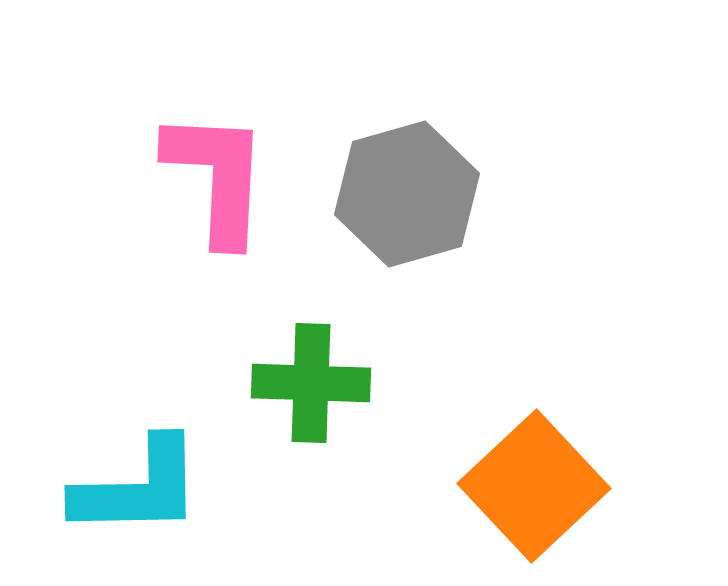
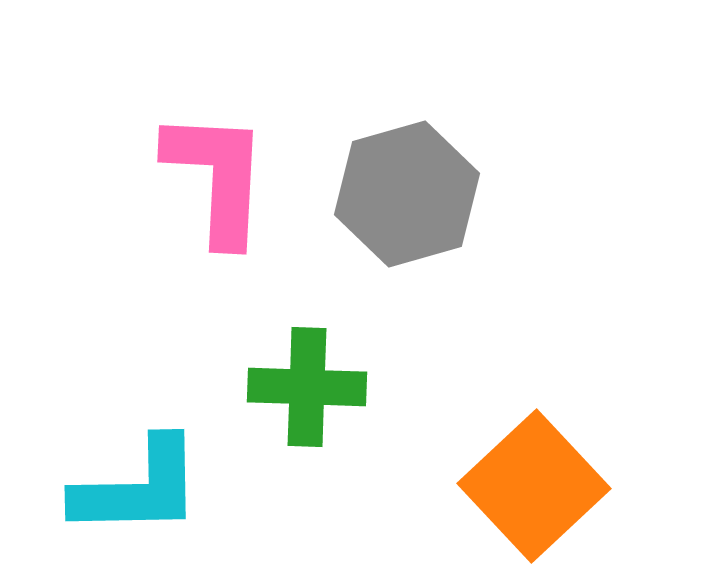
green cross: moved 4 px left, 4 px down
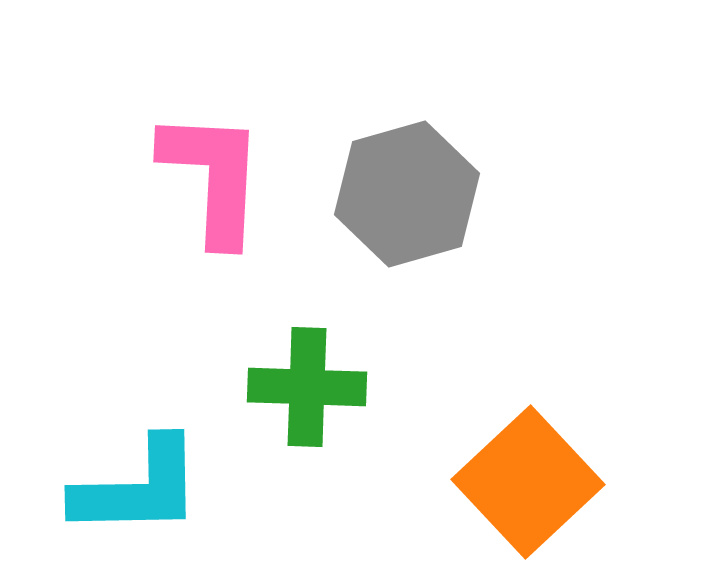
pink L-shape: moved 4 px left
orange square: moved 6 px left, 4 px up
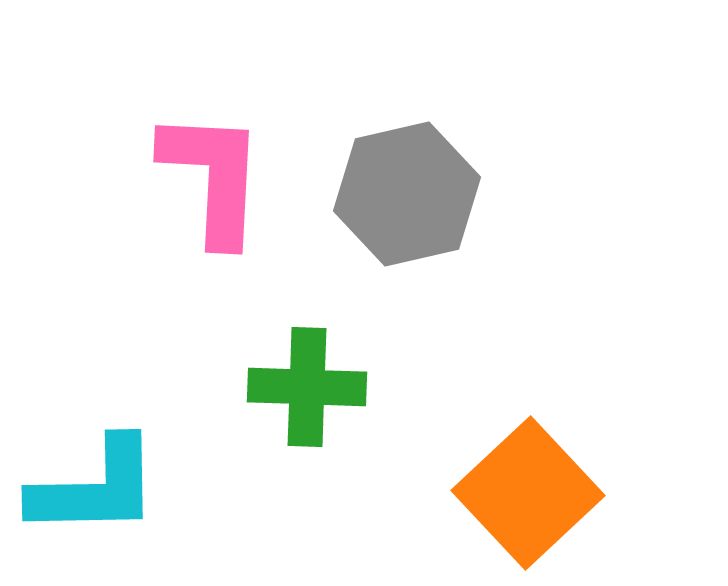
gray hexagon: rotated 3 degrees clockwise
orange square: moved 11 px down
cyan L-shape: moved 43 px left
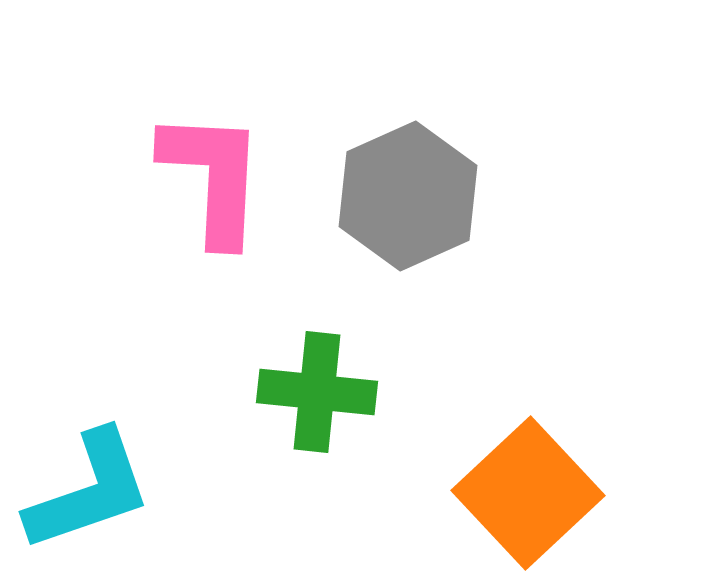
gray hexagon: moved 1 px right, 2 px down; rotated 11 degrees counterclockwise
green cross: moved 10 px right, 5 px down; rotated 4 degrees clockwise
cyan L-shape: moved 6 px left, 3 px down; rotated 18 degrees counterclockwise
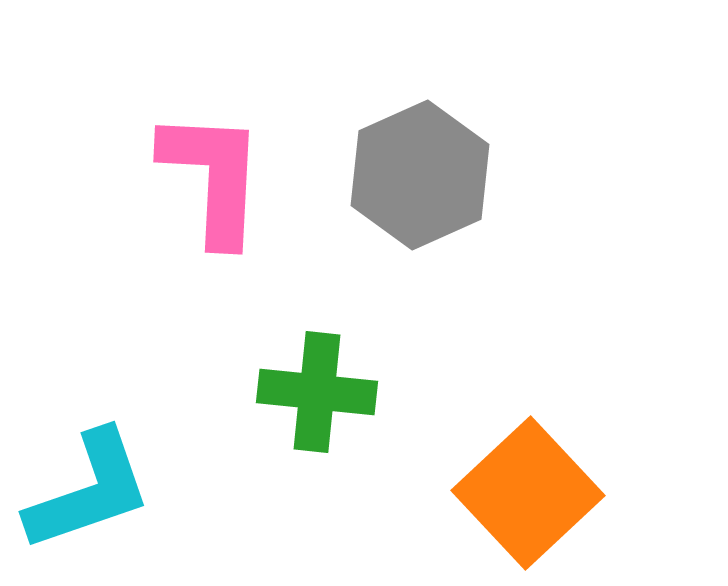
gray hexagon: moved 12 px right, 21 px up
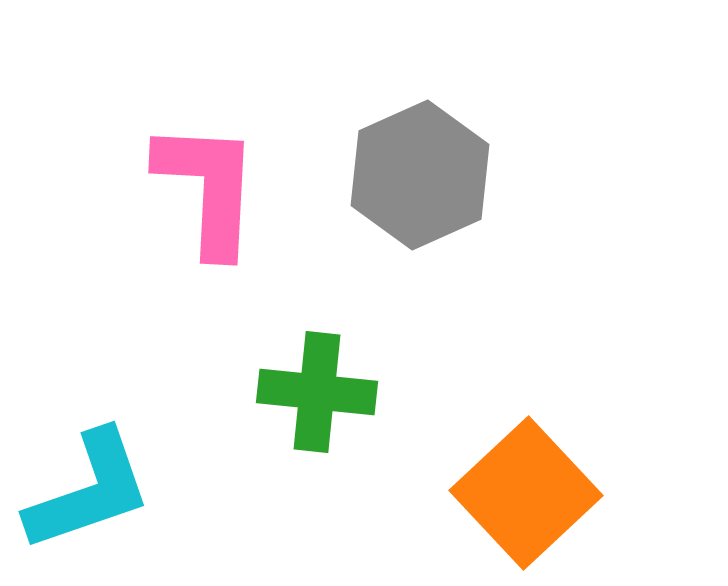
pink L-shape: moved 5 px left, 11 px down
orange square: moved 2 px left
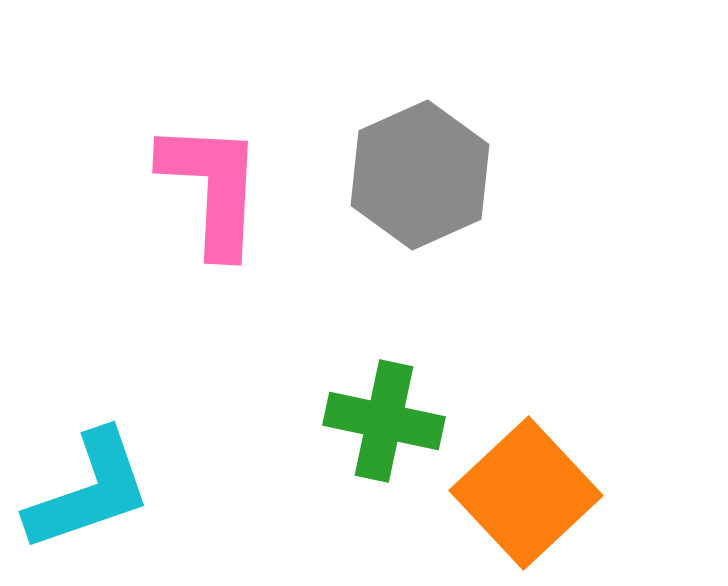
pink L-shape: moved 4 px right
green cross: moved 67 px right, 29 px down; rotated 6 degrees clockwise
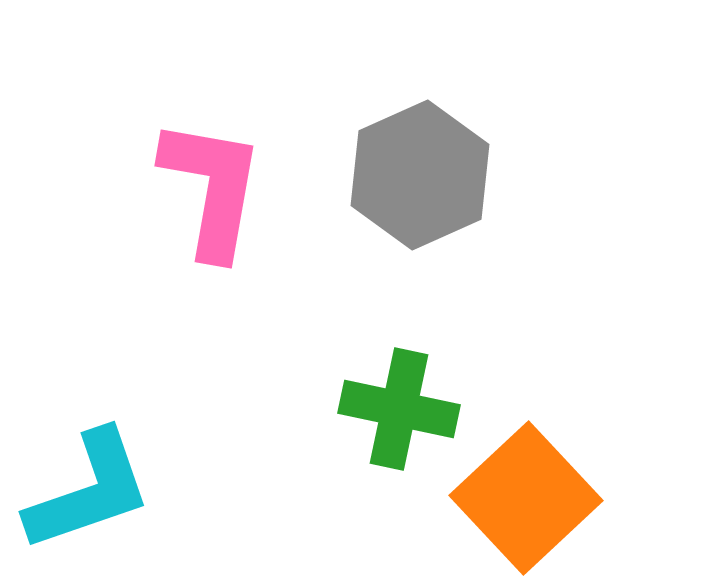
pink L-shape: rotated 7 degrees clockwise
green cross: moved 15 px right, 12 px up
orange square: moved 5 px down
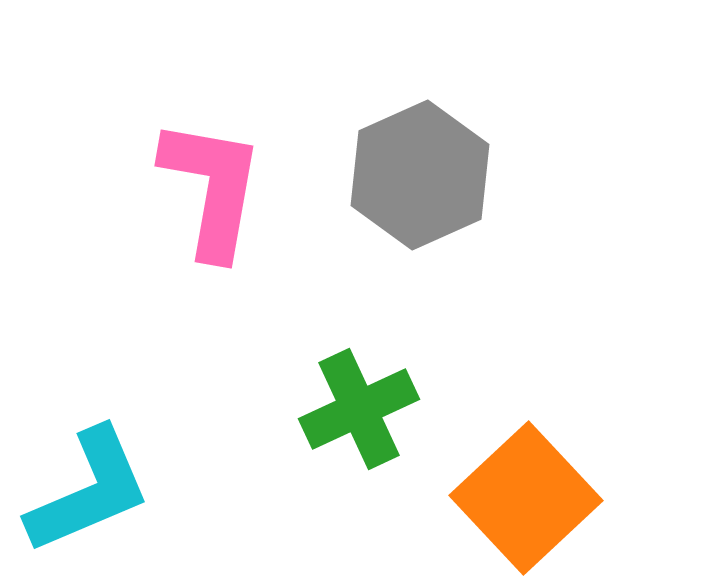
green cross: moved 40 px left; rotated 37 degrees counterclockwise
cyan L-shape: rotated 4 degrees counterclockwise
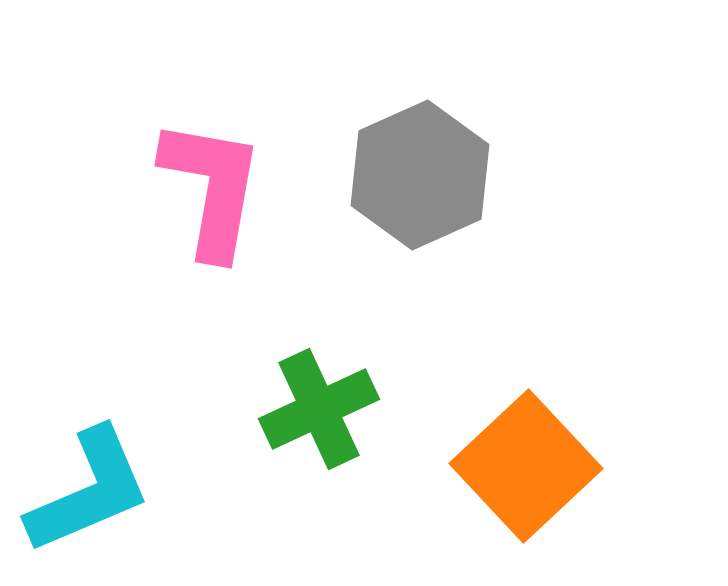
green cross: moved 40 px left
orange square: moved 32 px up
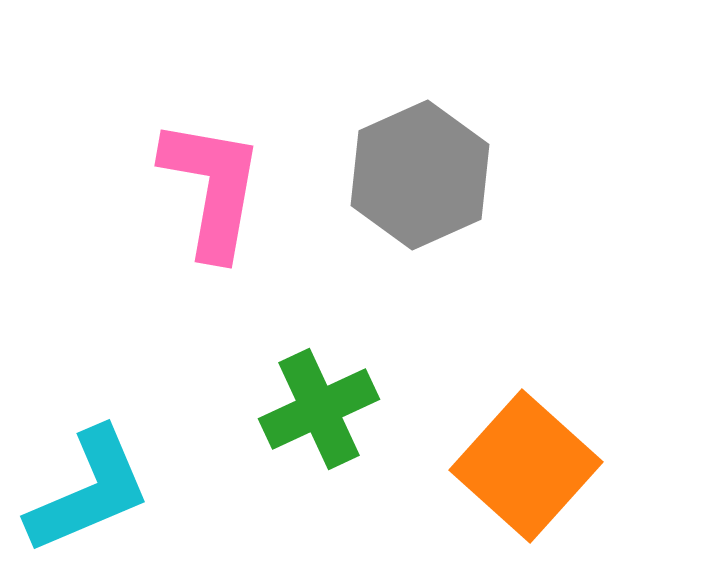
orange square: rotated 5 degrees counterclockwise
